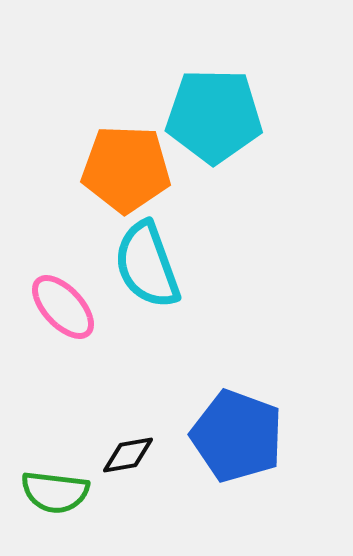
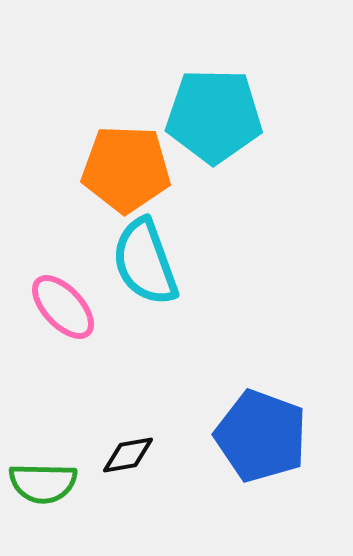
cyan semicircle: moved 2 px left, 3 px up
blue pentagon: moved 24 px right
green semicircle: moved 12 px left, 9 px up; rotated 6 degrees counterclockwise
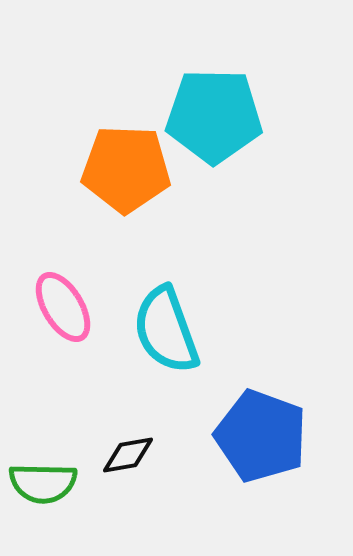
cyan semicircle: moved 21 px right, 68 px down
pink ellipse: rotated 12 degrees clockwise
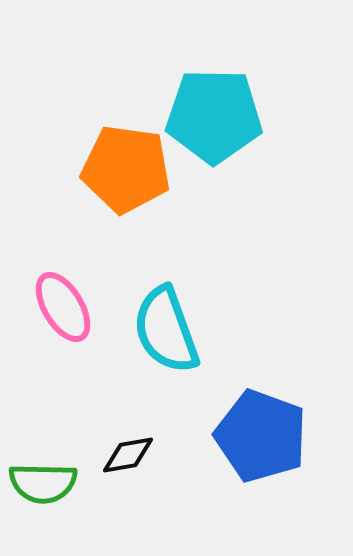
orange pentagon: rotated 6 degrees clockwise
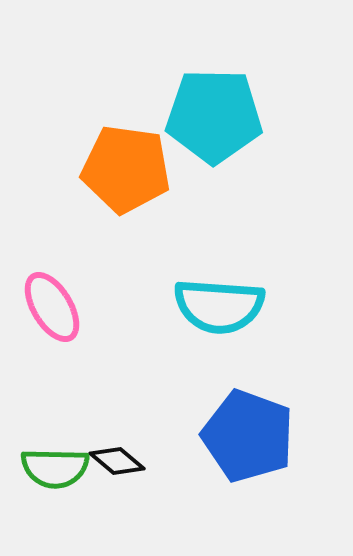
pink ellipse: moved 11 px left
cyan semicircle: moved 53 px right, 24 px up; rotated 66 degrees counterclockwise
blue pentagon: moved 13 px left
black diamond: moved 11 px left, 6 px down; rotated 50 degrees clockwise
green semicircle: moved 12 px right, 15 px up
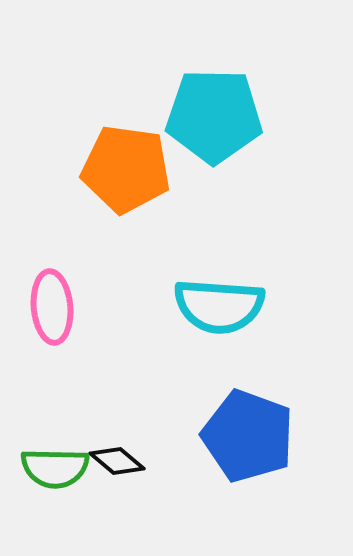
pink ellipse: rotated 26 degrees clockwise
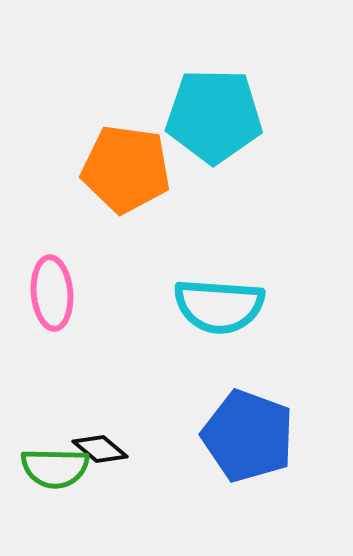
pink ellipse: moved 14 px up
black diamond: moved 17 px left, 12 px up
